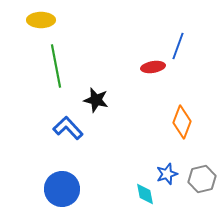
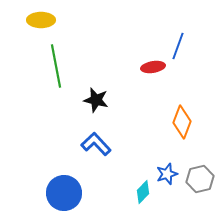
blue L-shape: moved 28 px right, 16 px down
gray hexagon: moved 2 px left
blue circle: moved 2 px right, 4 px down
cyan diamond: moved 2 px left, 2 px up; rotated 55 degrees clockwise
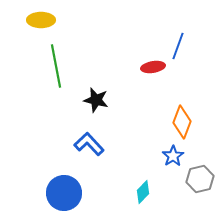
blue L-shape: moved 7 px left
blue star: moved 6 px right, 18 px up; rotated 15 degrees counterclockwise
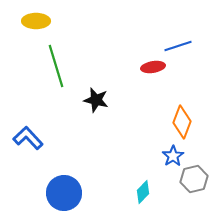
yellow ellipse: moved 5 px left, 1 px down
blue line: rotated 52 degrees clockwise
green line: rotated 6 degrees counterclockwise
blue L-shape: moved 61 px left, 6 px up
gray hexagon: moved 6 px left
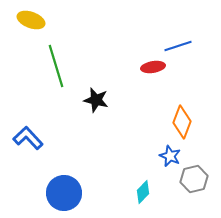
yellow ellipse: moved 5 px left, 1 px up; rotated 20 degrees clockwise
blue star: moved 3 px left; rotated 15 degrees counterclockwise
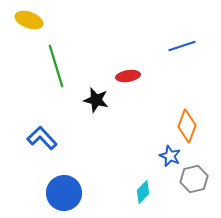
yellow ellipse: moved 2 px left
blue line: moved 4 px right
red ellipse: moved 25 px left, 9 px down
orange diamond: moved 5 px right, 4 px down
blue L-shape: moved 14 px right
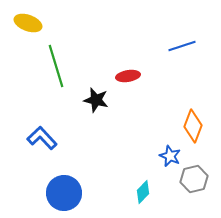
yellow ellipse: moved 1 px left, 3 px down
orange diamond: moved 6 px right
